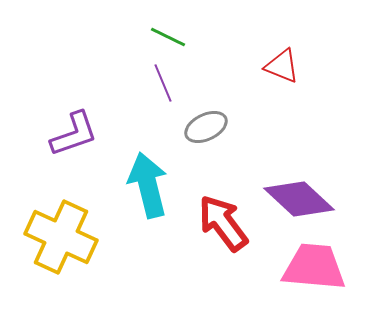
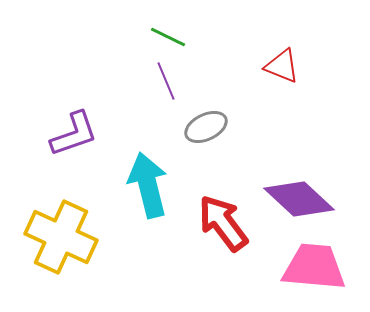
purple line: moved 3 px right, 2 px up
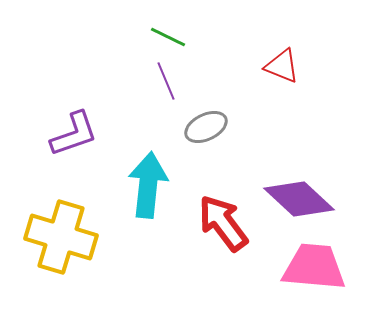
cyan arrow: rotated 20 degrees clockwise
yellow cross: rotated 8 degrees counterclockwise
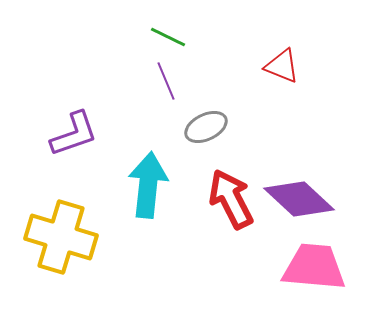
red arrow: moved 8 px right, 24 px up; rotated 10 degrees clockwise
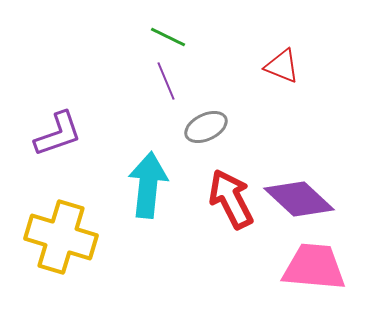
purple L-shape: moved 16 px left
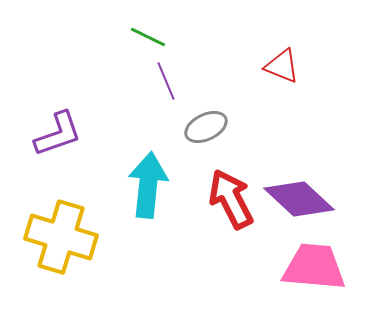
green line: moved 20 px left
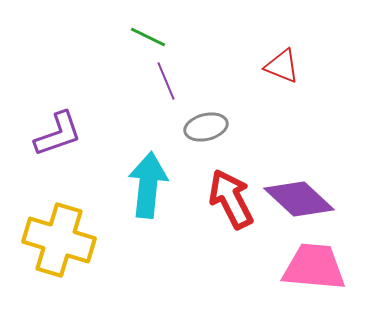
gray ellipse: rotated 12 degrees clockwise
yellow cross: moved 2 px left, 3 px down
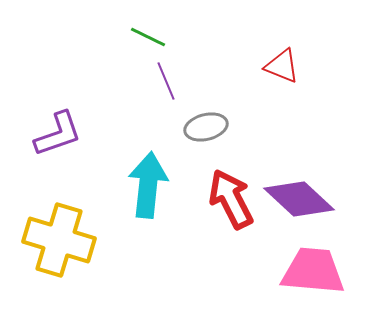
pink trapezoid: moved 1 px left, 4 px down
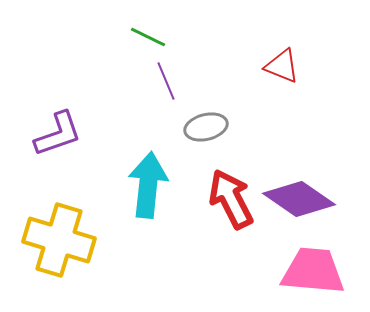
purple diamond: rotated 8 degrees counterclockwise
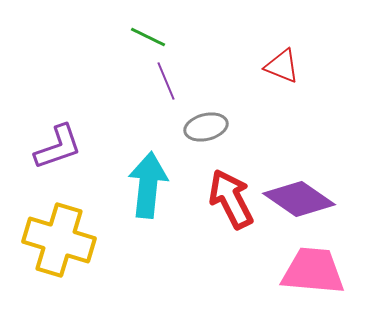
purple L-shape: moved 13 px down
